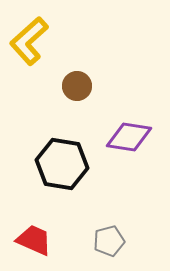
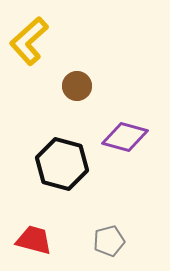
purple diamond: moved 4 px left; rotated 6 degrees clockwise
black hexagon: rotated 6 degrees clockwise
red trapezoid: rotated 9 degrees counterclockwise
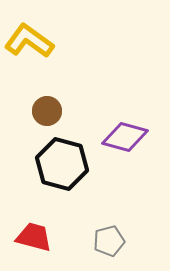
yellow L-shape: rotated 78 degrees clockwise
brown circle: moved 30 px left, 25 px down
red trapezoid: moved 3 px up
